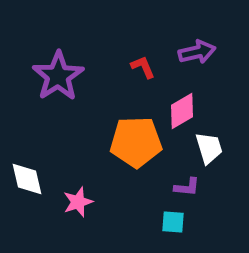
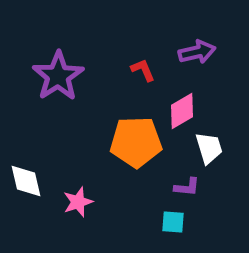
red L-shape: moved 3 px down
white diamond: moved 1 px left, 2 px down
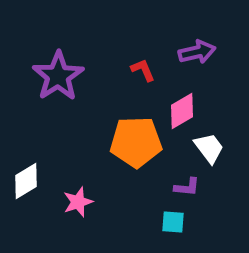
white trapezoid: rotated 20 degrees counterclockwise
white diamond: rotated 72 degrees clockwise
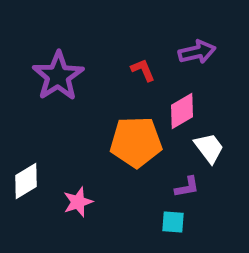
purple L-shape: rotated 16 degrees counterclockwise
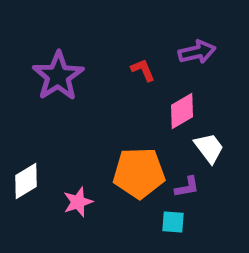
orange pentagon: moved 3 px right, 31 px down
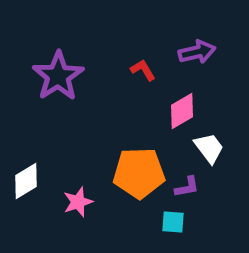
red L-shape: rotated 8 degrees counterclockwise
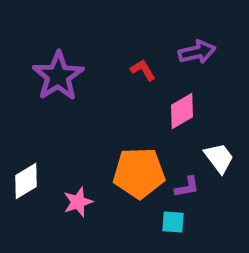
white trapezoid: moved 10 px right, 10 px down
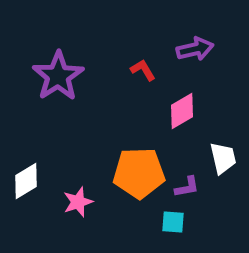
purple arrow: moved 2 px left, 3 px up
white trapezoid: moved 4 px right; rotated 24 degrees clockwise
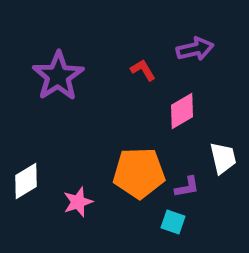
cyan square: rotated 15 degrees clockwise
